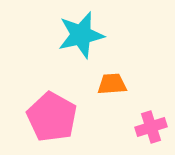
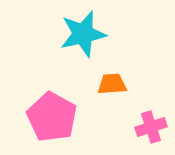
cyan star: moved 2 px right, 1 px up
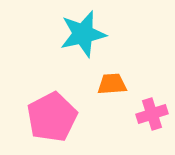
pink pentagon: rotated 15 degrees clockwise
pink cross: moved 1 px right, 13 px up
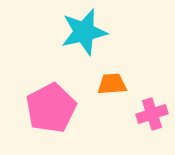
cyan star: moved 1 px right, 2 px up
pink pentagon: moved 1 px left, 9 px up
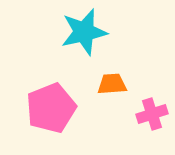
pink pentagon: rotated 6 degrees clockwise
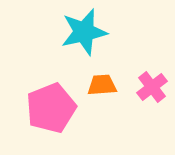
orange trapezoid: moved 10 px left, 1 px down
pink cross: moved 27 px up; rotated 20 degrees counterclockwise
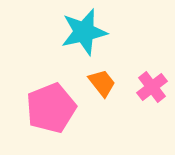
orange trapezoid: moved 2 px up; rotated 56 degrees clockwise
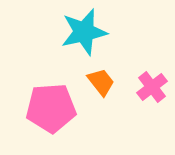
orange trapezoid: moved 1 px left, 1 px up
pink pentagon: rotated 18 degrees clockwise
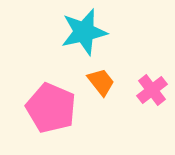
pink cross: moved 3 px down
pink pentagon: rotated 27 degrees clockwise
